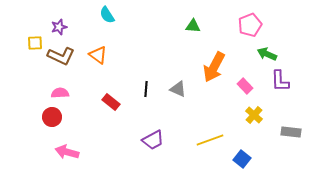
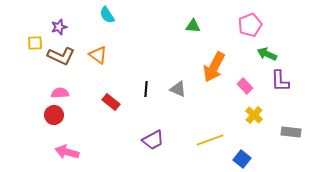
red circle: moved 2 px right, 2 px up
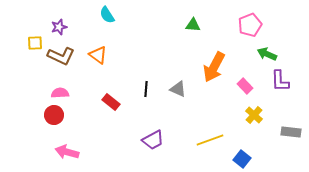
green triangle: moved 1 px up
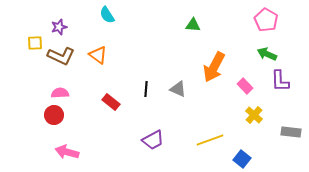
pink pentagon: moved 16 px right, 5 px up; rotated 20 degrees counterclockwise
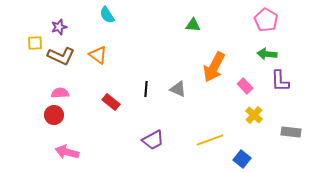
green arrow: rotated 18 degrees counterclockwise
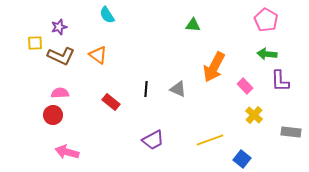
red circle: moved 1 px left
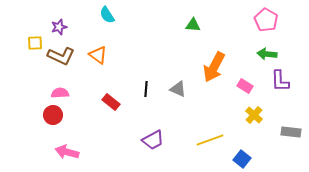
pink rectangle: rotated 14 degrees counterclockwise
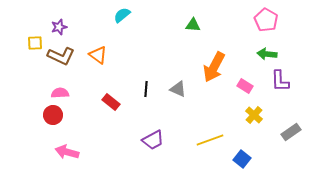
cyan semicircle: moved 15 px right; rotated 84 degrees clockwise
gray rectangle: rotated 42 degrees counterclockwise
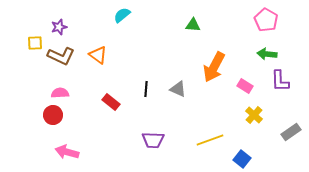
purple trapezoid: rotated 30 degrees clockwise
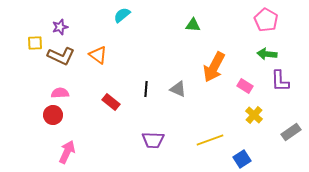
purple star: moved 1 px right
pink arrow: rotated 100 degrees clockwise
blue square: rotated 18 degrees clockwise
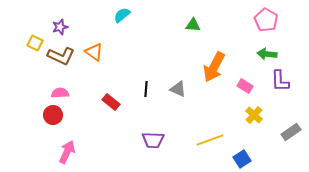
yellow square: rotated 28 degrees clockwise
orange triangle: moved 4 px left, 3 px up
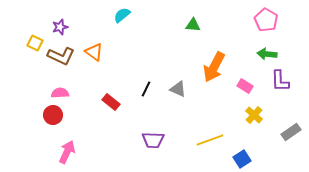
black line: rotated 21 degrees clockwise
